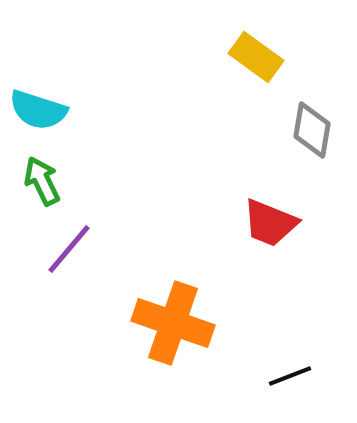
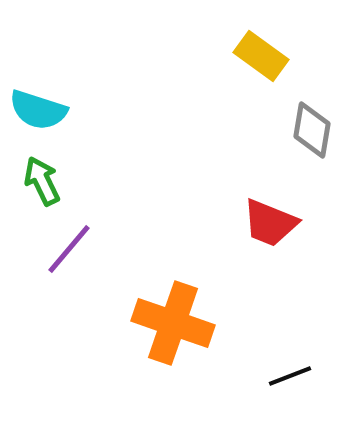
yellow rectangle: moved 5 px right, 1 px up
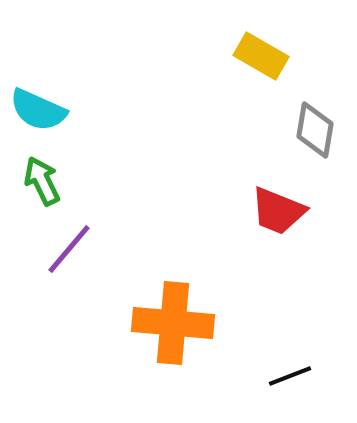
yellow rectangle: rotated 6 degrees counterclockwise
cyan semicircle: rotated 6 degrees clockwise
gray diamond: moved 3 px right
red trapezoid: moved 8 px right, 12 px up
orange cross: rotated 14 degrees counterclockwise
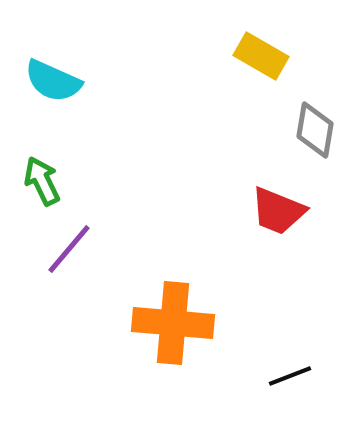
cyan semicircle: moved 15 px right, 29 px up
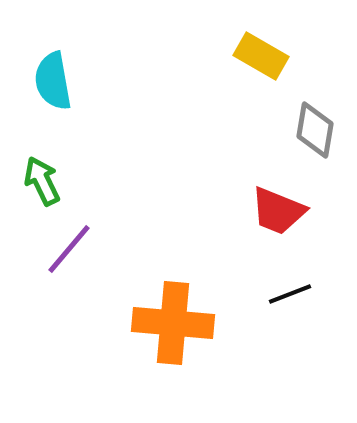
cyan semicircle: rotated 56 degrees clockwise
black line: moved 82 px up
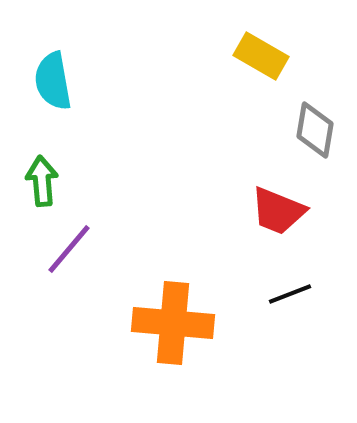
green arrow: rotated 21 degrees clockwise
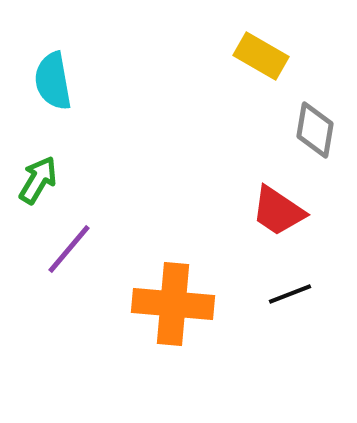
green arrow: moved 4 px left, 1 px up; rotated 36 degrees clockwise
red trapezoid: rotated 12 degrees clockwise
orange cross: moved 19 px up
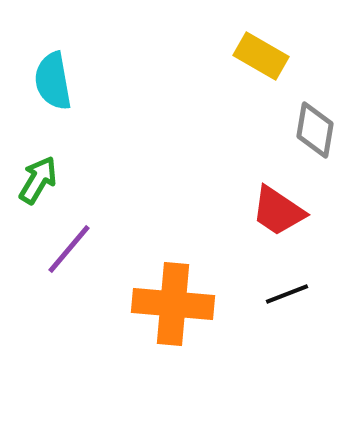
black line: moved 3 px left
